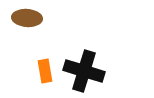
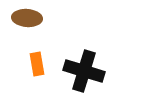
orange rectangle: moved 8 px left, 7 px up
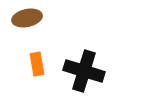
brown ellipse: rotated 16 degrees counterclockwise
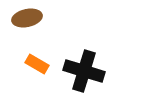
orange rectangle: rotated 50 degrees counterclockwise
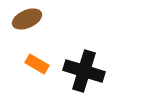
brown ellipse: moved 1 px down; rotated 12 degrees counterclockwise
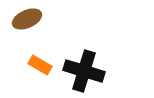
orange rectangle: moved 3 px right, 1 px down
